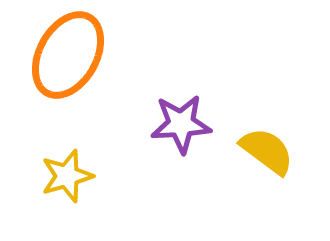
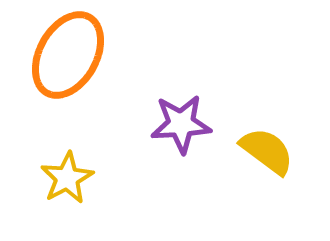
yellow star: moved 2 px down; rotated 12 degrees counterclockwise
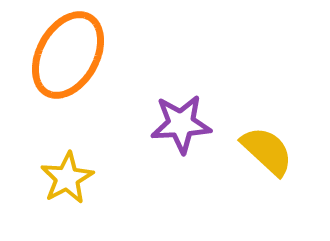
yellow semicircle: rotated 6 degrees clockwise
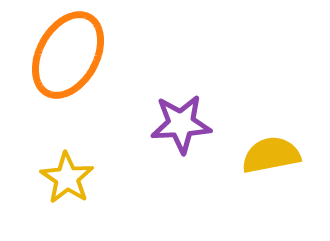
yellow semicircle: moved 4 px right, 4 px down; rotated 54 degrees counterclockwise
yellow star: rotated 10 degrees counterclockwise
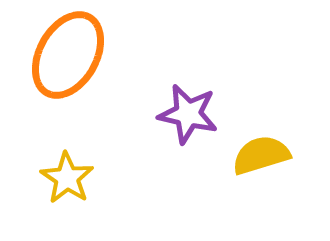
purple star: moved 7 px right, 10 px up; rotated 16 degrees clockwise
yellow semicircle: moved 10 px left; rotated 6 degrees counterclockwise
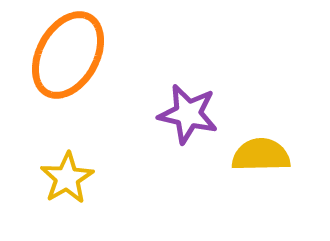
yellow semicircle: rotated 16 degrees clockwise
yellow star: rotated 8 degrees clockwise
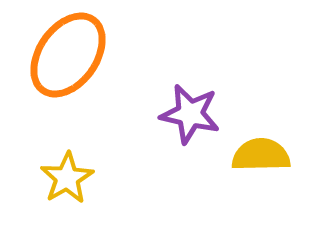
orange ellipse: rotated 6 degrees clockwise
purple star: moved 2 px right
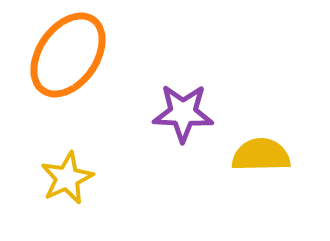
purple star: moved 7 px left, 1 px up; rotated 10 degrees counterclockwise
yellow star: rotated 6 degrees clockwise
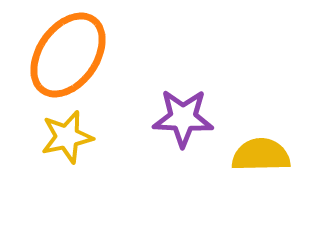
purple star: moved 5 px down
yellow star: moved 41 px up; rotated 12 degrees clockwise
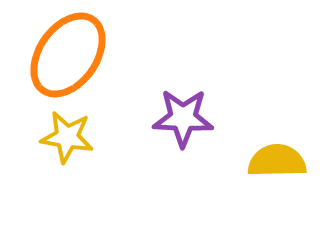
yellow star: rotated 22 degrees clockwise
yellow semicircle: moved 16 px right, 6 px down
